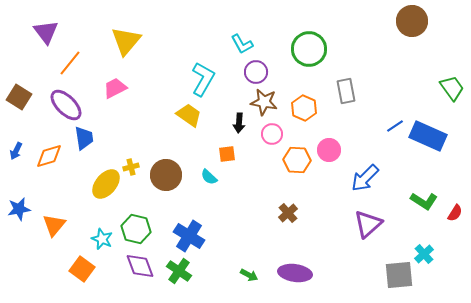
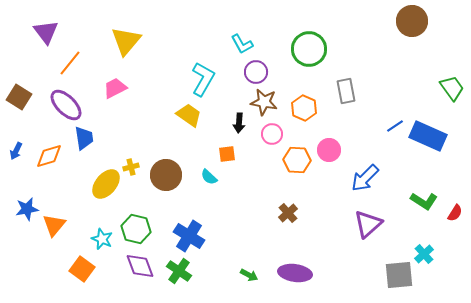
blue star at (19, 209): moved 8 px right
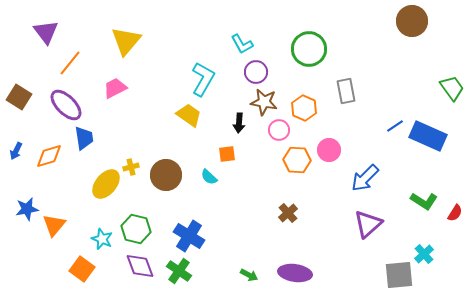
pink circle at (272, 134): moved 7 px right, 4 px up
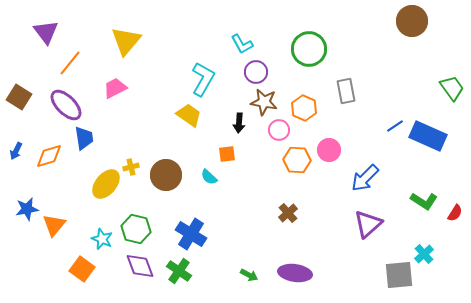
blue cross at (189, 236): moved 2 px right, 2 px up
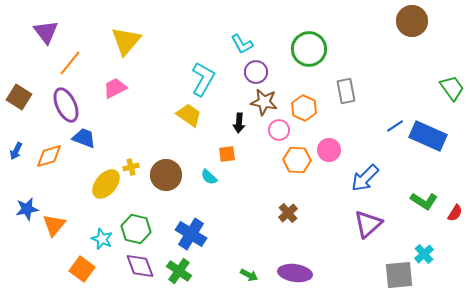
purple ellipse at (66, 105): rotated 20 degrees clockwise
blue trapezoid at (84, 138): rotated 60 degrees counterclockwise
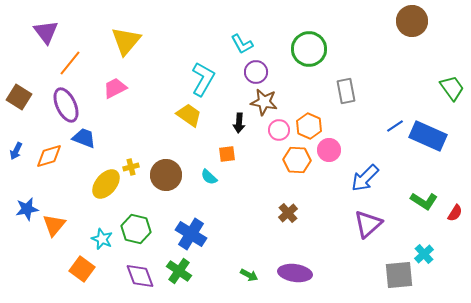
orange hexagon at (304, 108): moved 5 px right, 18 px down
purple diamond at (140, 266): moved 10 px down
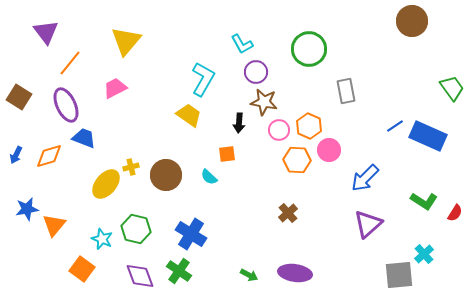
blue arrow at (16, 151): moved 4 px down
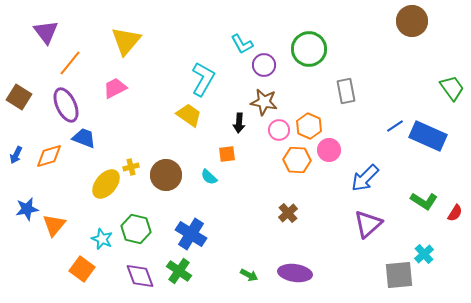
purple circle at (256, 72): moved 8 px right, 7 px up
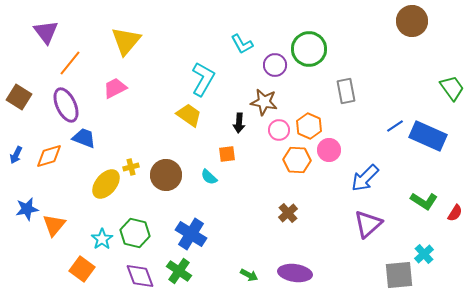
purple circle at (264, 65): moved 11 px right
green hexagon at (136, 229): moved 1 px left, 4 px down
cyan star at (102, 239): rotated 15 degrees clockwise
